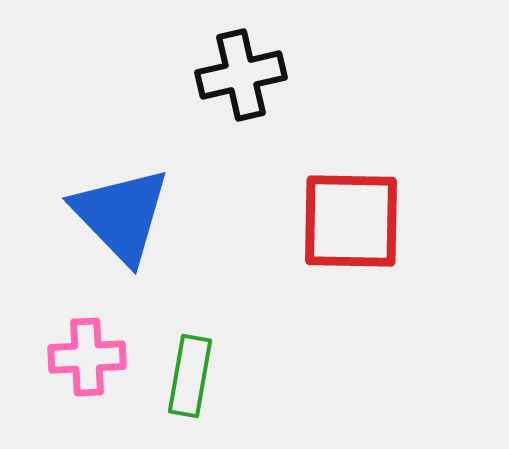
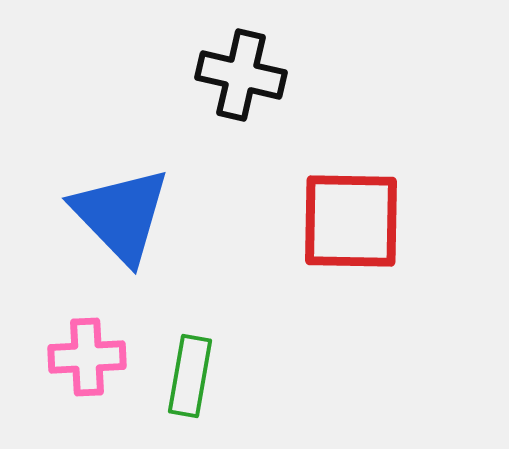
black cross: rotated 26 degrees clockwise
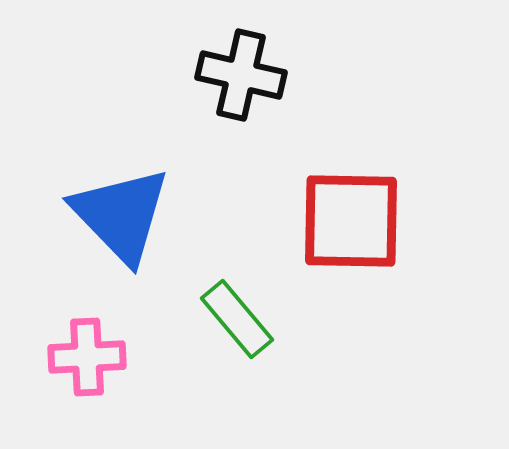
green rectangle: moved 47 px right, 57 px up; rotated 50 degrees counterclockwise
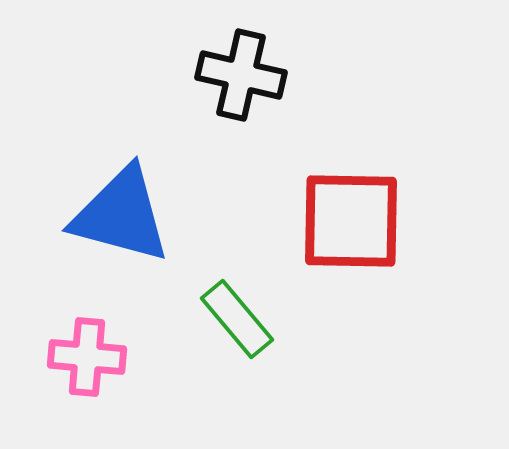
blue triangle: rotated 31 degrees counterclockwise
pink cross: rotated 8 degrees clockwise
